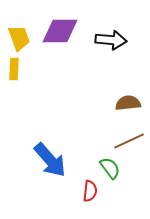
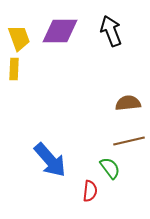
black arrow: moved 9 px up; rotated 116 degrees counterclockwise
brown line: rotated 12 degrees clockwise
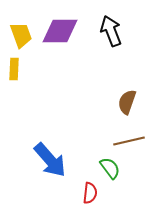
yellow trapezoid: moved 2 px right, 3 px up
brown semicircle: moved 1 px left, 1 px up; rotated 65 degrees counterclockwise
red semicircle: moved 2 px down
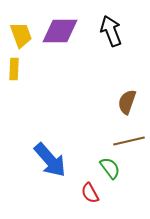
red semicircle: rotated 145 degrees clockwise
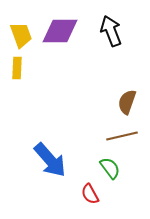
yellow rectangle: moved 3 px right, 1 px up
brown line: moved 7 px left, 5 px up
red semicircle: moved 1 px down
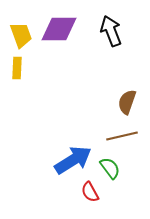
purple diamond: moved 1 px left, 2 px up
blue arrow: moved 23 px right; rotated 81 degrees counterclockwise
red semicircle: moved 2 px up
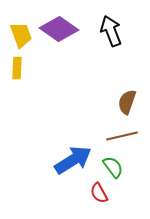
purple diamond: rotated 36 degrees clockwise
green semicircle: moved 3 px right, 1 px up
red semicircle: moved 9 px right, 1 px down
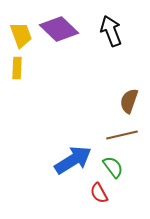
purple diamond: rotated 9 degrees clockwise
brown semicircle: moved 2 px right, 1 px up
brown line: moved 1 px up
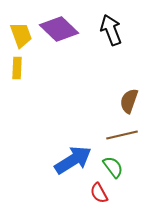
black arrow: moved 1 px up
